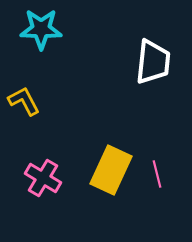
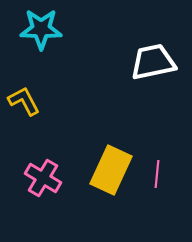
white trapezoid: rotated 108 degrees counterclockwise
pink line: rotated 20 degrees clockwise
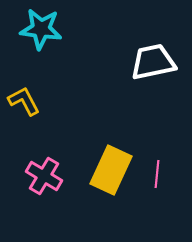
cyan star: rotated 6 degrees clockwise
pink cross: moved 1 px right, 2 px up
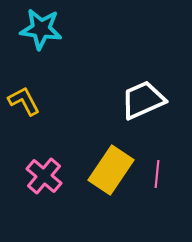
white trapezoid: moved 10 px left, 38 px down; rotated 12 degrees counterclockwise
yellow rectangle: rotated 9 degrees clockwise
pink cross: rotated 9 degrees clockwise
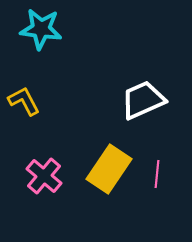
yellow rectangle: moved 2 px left, 1 px up
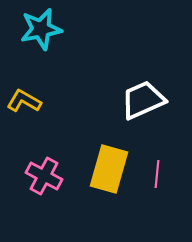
cyan star: rotated 18 degrees counterclockwise
yellow L-shape: rotated 32 degrees counterclockwise
yellow rectangle: rotated 18 degrees counterclockwise
pink cross: rotated 12 degrees counterclockwise
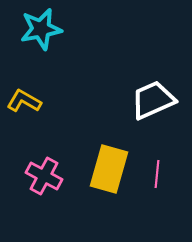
white trapezoid: moved 10 px right
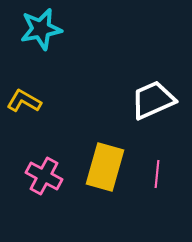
yellow rectangle: moved 4 px left, 2 px up
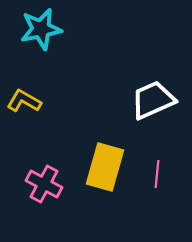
pink cross: moved 8 px down
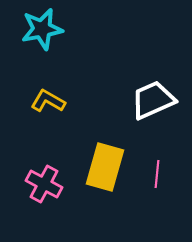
cyan star: moved 1 px right
yellow L-shape: moved 24 px right
